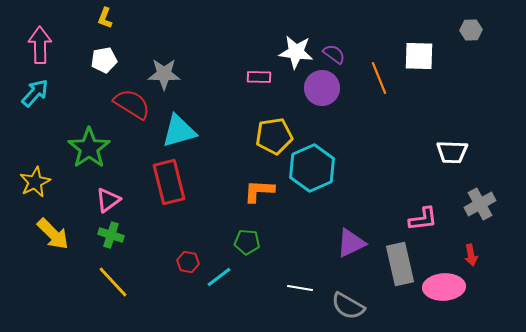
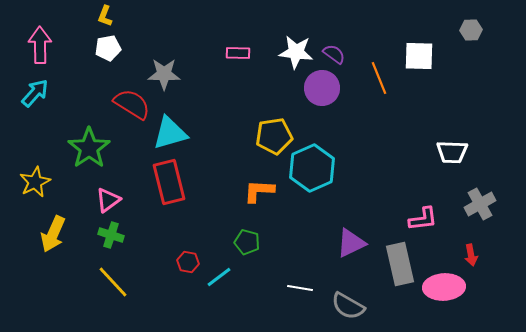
yellow L-shape: moved 2 px up
white pentagon: moved 4 px right, 12 px up
pink rectangle: moved 21 px left, 24 px up
cyan triangle: moved 9 px left, 2 px down
yellow arrow: rotated 69 degrees clockwise
green pentagon: rotated 10 degrees clockwise
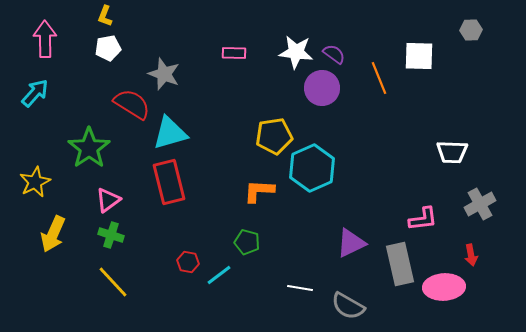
pink arrow: moved 5 px right, 6 px up
pink rectangle: moved 4 px left
gray star: rotated 20 degrees clockwise
cyan line: moved 2 px up
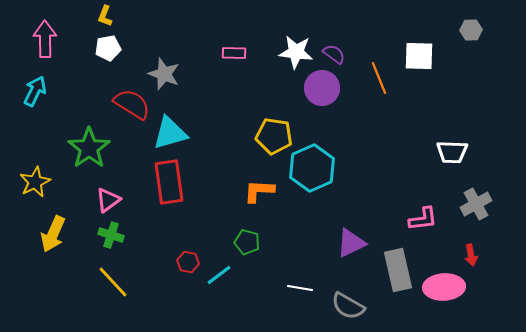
cyan arrow: moved 2 px up; rotated 16 degrees counterclockwise
yellow pentagon: rotated 18 degrees clockwise
red rectangle: rotated 6 degrees clockwise
gray cross: moved 4 px left
gray rectangle: moved 2 px left, 6 px down
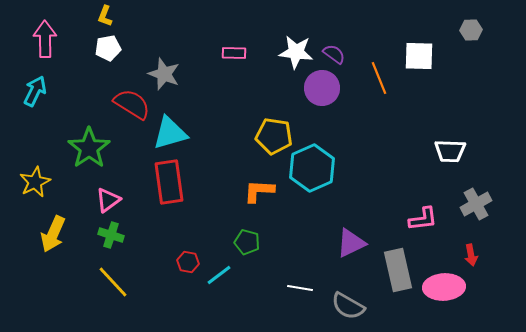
white trapezoid: moved 2 px left, 1 px up
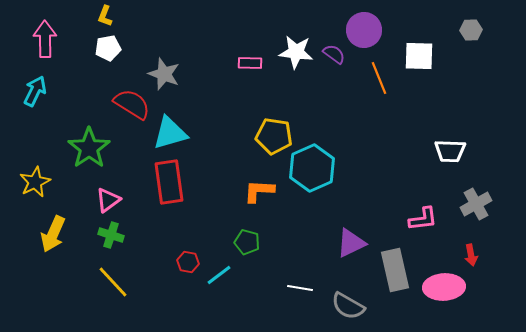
pink rectangle: moved 16 px right, 10 px down
purple circle: moved 42 px right, 58 px up
gray rectangle: moved 3 px left
